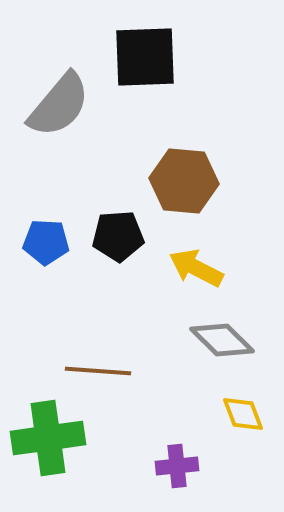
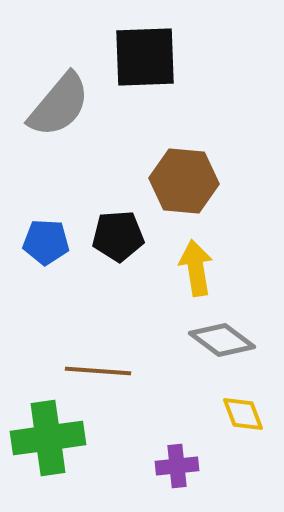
yellow arrow: rotated 54 degrees clockwise
gray diamond: rotated 8 degrees counterclockwise
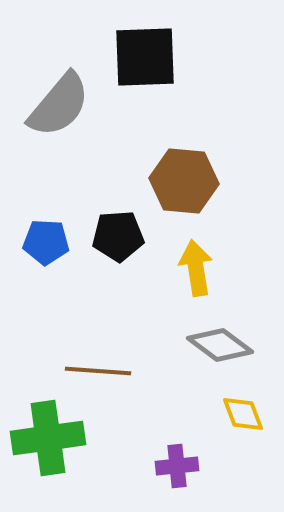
gray diamond: moved 2 px left, 5 px down
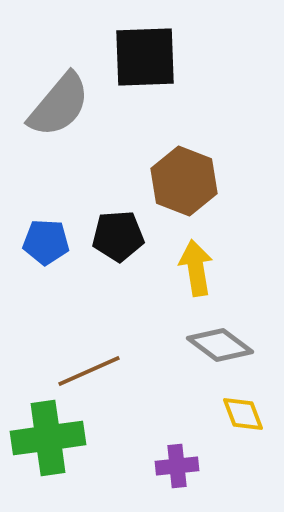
brown hexagon: rotated 16 degrees clockwise
brown line: moved 9 px left; rotated 28 degrees counterclockwise
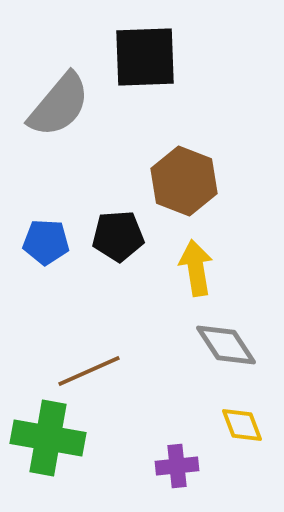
gray diamond: moved 6 px right; rotated 20 degrees clockwise
yellow diamond: moved 1 px left, 11 px down
green cross: rotated 18 degrees clockwise
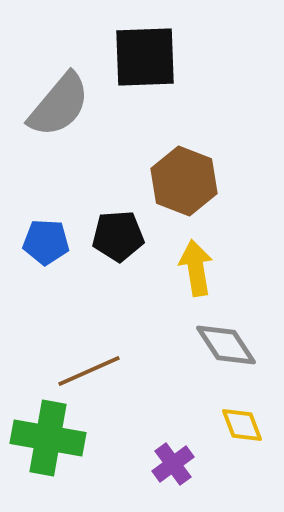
purple cross: moved 4 px left, 2 px up; rotated 30 degrees counterclockwise
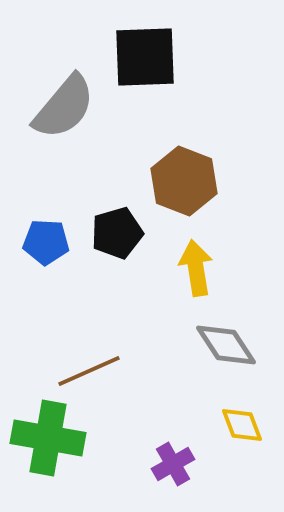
gray semicircle: moved 5 px right, 2 px down
black pentagon: moved 1 px left, 3 px up; rotated 12 degrees counterclockwise
purple cross: rotated 6 degrees clockwise
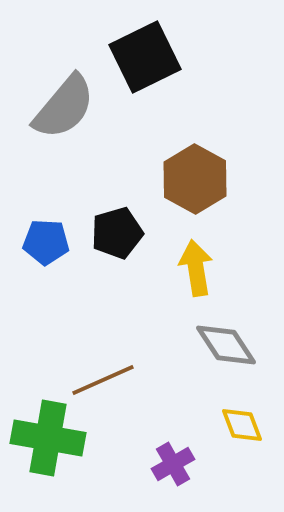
black square: rotated 24 degrees counterclockwise
brown hexagon: moved 11 px right, 2 px up; rotated 8 degrees clockwise
brown line: moved 14 px right, 9 px down
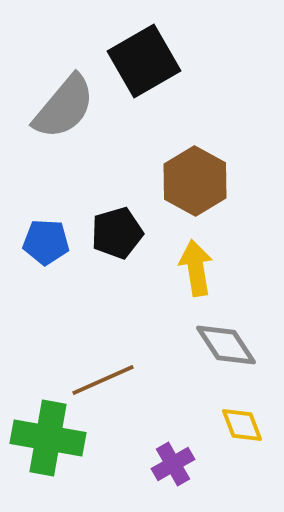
black square: moved 1 px left, 4 px down; rotated 4 degrees counterclockwise
brown hexagon: moved 2 px down
